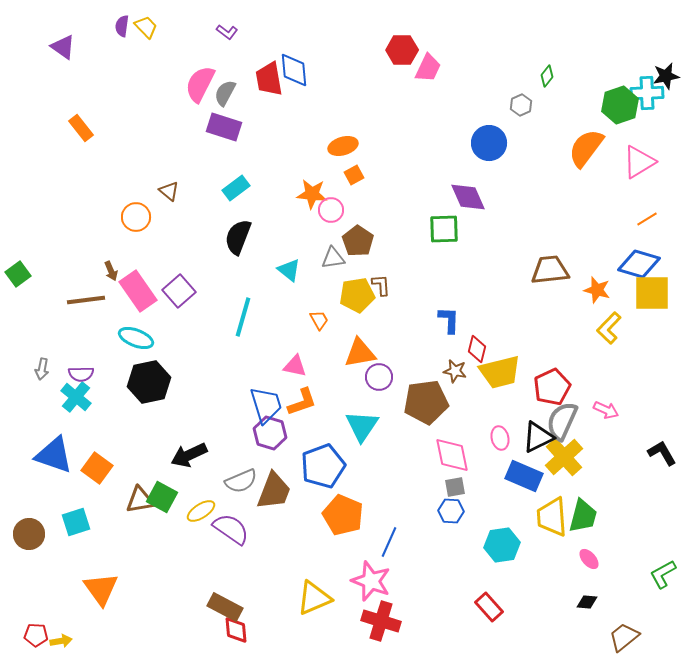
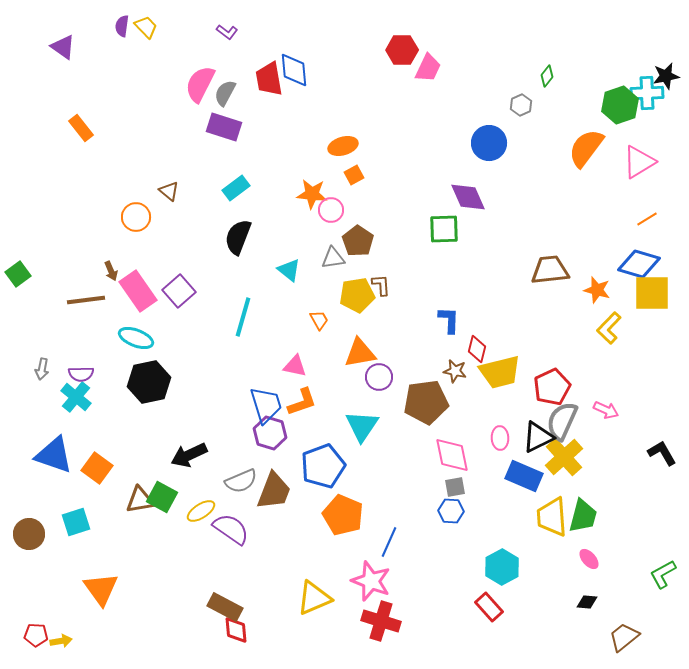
pink ellipse at (500, 438): rotated 10 degrees clockwise
cyan hexagon at (502, 545): moved 22 px down; rotated 20 degrees counterclockwise
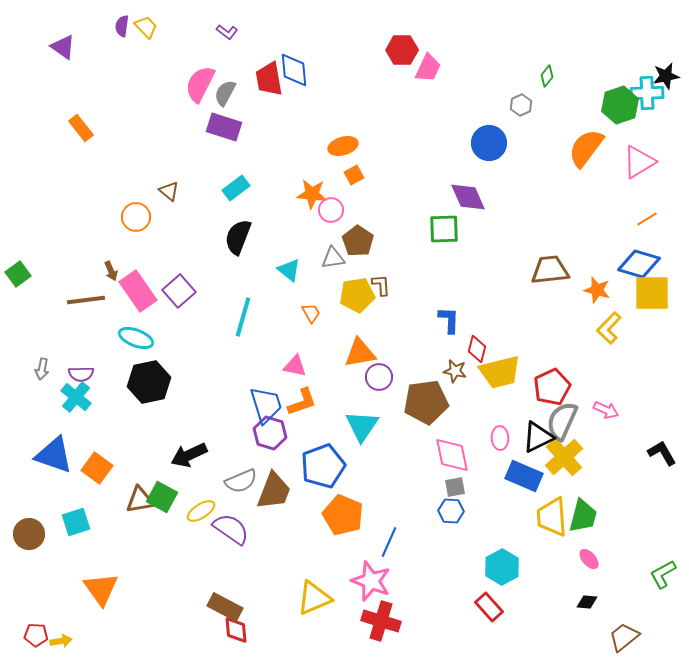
orange trapezoid at (319, 320): moved 8 px left, 7 px up
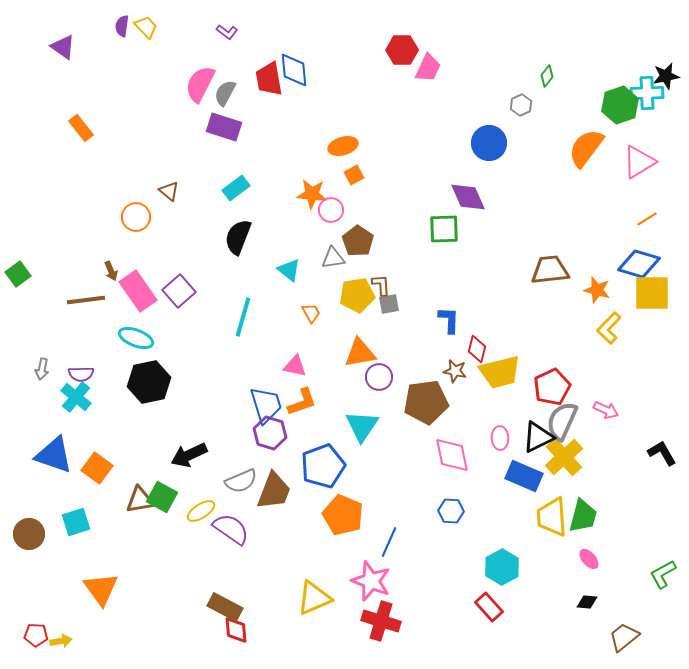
gray square at (455, 487): moved 66 px left, 183 px up
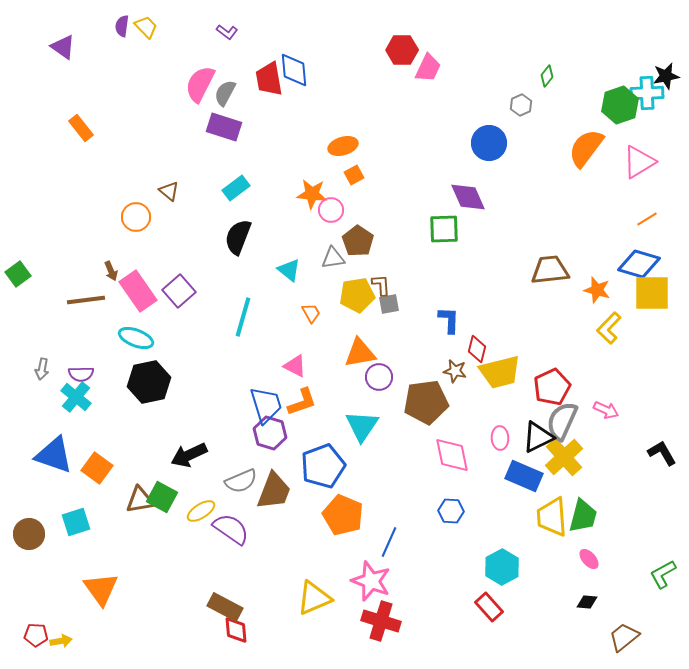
pink triangle at (295, 366): rotated 15 degrees clockwise
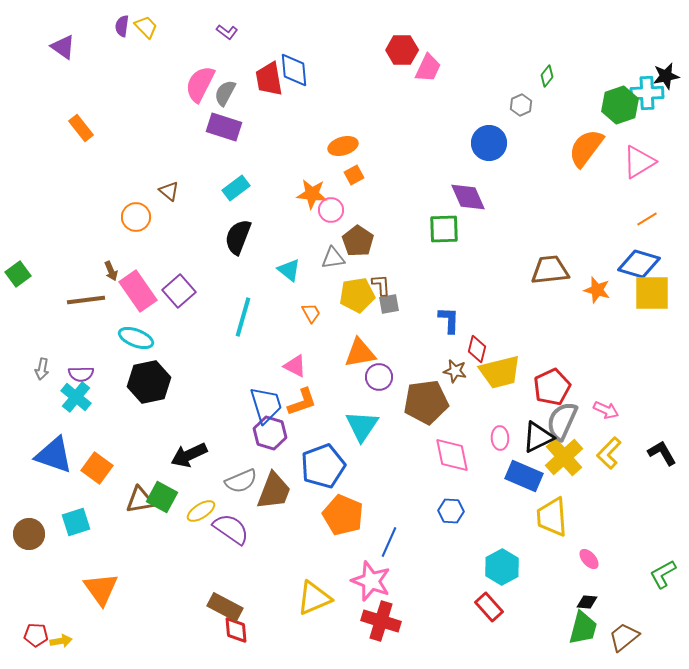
yellow L-shape at (609, 328): moved 125 px down
green trapezoid at (583, 516): moved 112 px down
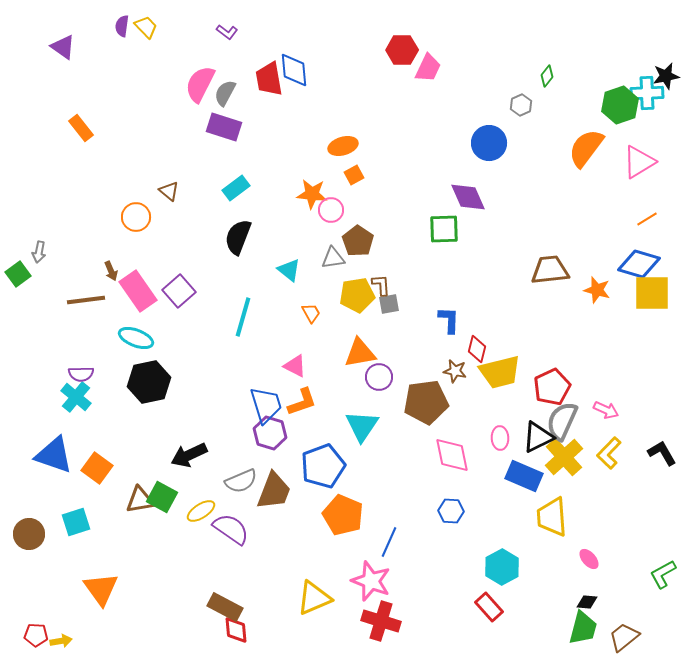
gray arrow at (42, 369): moved 3 px left, 117 px up
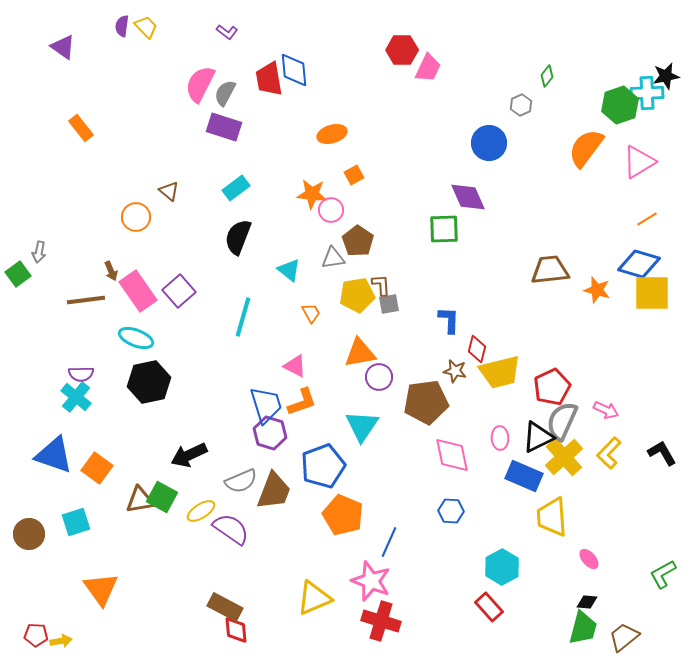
orange ellipse at (343, 146): moved 11 px left, 12 px up
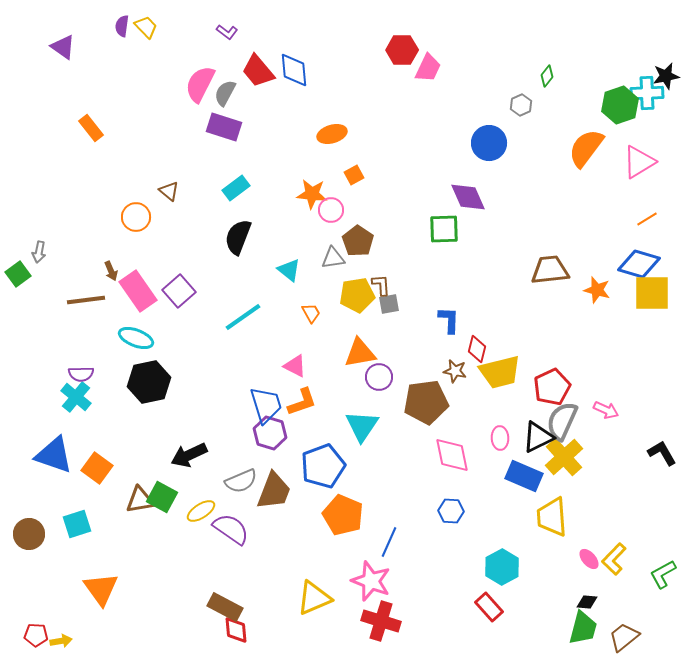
red trapezoid at (269, 79): moved 11 px left, 8 px up; rotated 30 degrees counterclockwise
orange rectangle at (81, 128): moved 10 px right
cyan line at (243, 317): rotated 39 degrees clockwise
yellow L-shape at (609, 453): moved 5 px right, 106 px down
cyan square at (76, 522): moved 1 px right, 2 px down
